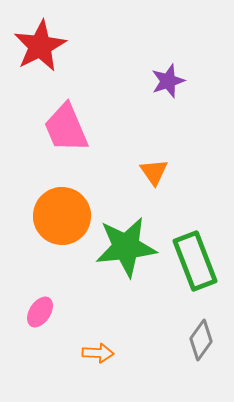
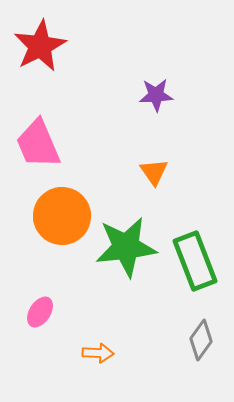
purple star: moved 12 px left, 14 px down; rotated 16 degrees clockwise
pink trapezoid: moved 28 px left, 16 px down
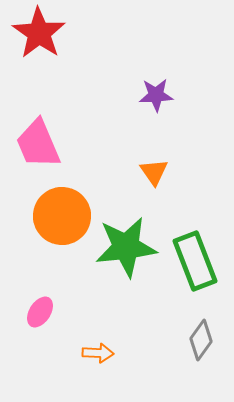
red star: moved 1 px left, 13 px up; rotated 10 degrees counterclockwise
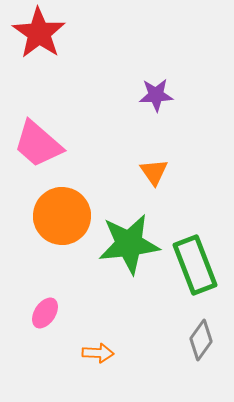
pink trapezoid: rotated 26 degrees counterclockwise
green star: moved 3 px right, 3 px up
green rectangle: moved 4 px down
pink ellipse: moved 5 px right, 1 px down
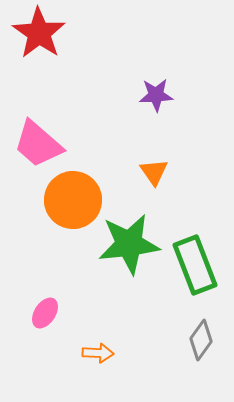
orange circle: moved 11 px right, 16 px up
